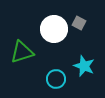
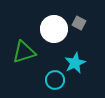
green triangle: moved 2 px right
cyan star: moved 9 px left, 3 px up; rotated 25 degrees clockwise
cyan circle: moved 1 px left, 1 px down
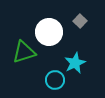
gray square: moved 1 px right, 2 px up; rotated 16 degrees clockwise
white circle: moved 5 px left, 3 px down
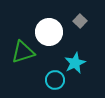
green triangle: moved 1 px left
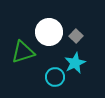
gray square: moved 4 px left, 15 px down
cyan circle: moved 3 px up
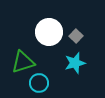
green triangle: moved 10 px down
cyan star: rotated 10 degrees clockwise
cyan circle: moved 16 px left, 6 px down
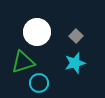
white circle: moved 12 px left
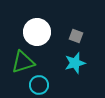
gray square: rotated 24 degrees counterclockwise
cyan circle: moved 2 px down
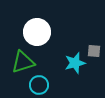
gray square: moved 18 px right, 15 px down; rotated 16 degrees counterclockwise
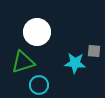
cyan star: rotated 20 degrees clockwise
